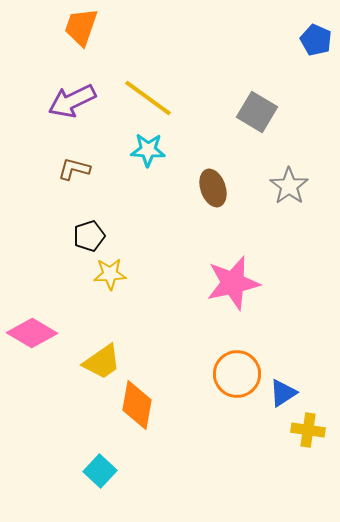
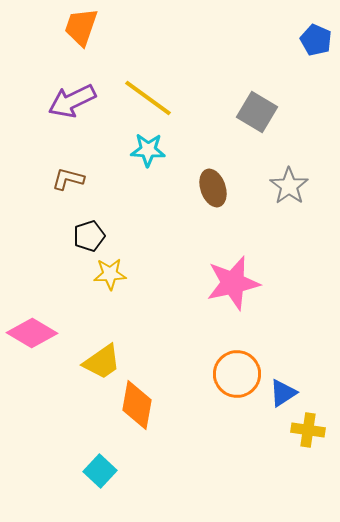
brown L-shape: moved 6 px left, 10 px down
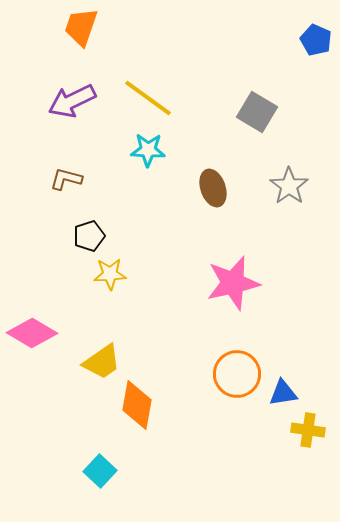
brown L-shape: moved 2 px left
blue triangle: rotated 24 degrees clockwise
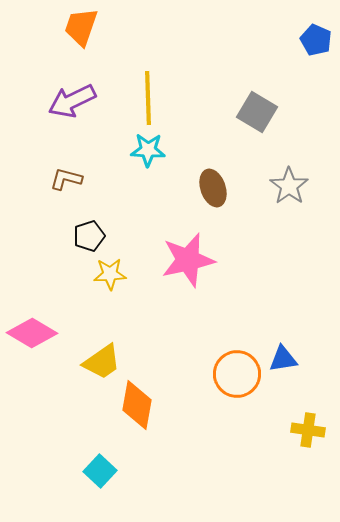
yellow line: rotated 52 degrees clockwise
pink star: moved 45 px left, 23 px up
blue triangle: moved 34 px up
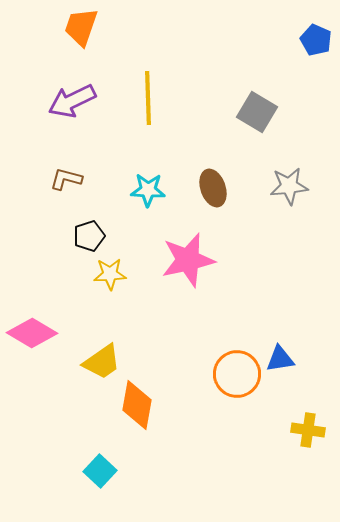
cyan star: moved 40 px down
gray star: rotated 30 degrees clockwise
blue triangle: moved 3 px left
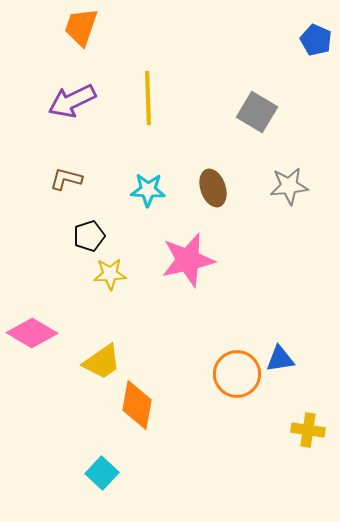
cyan square: moved 2 px right, 2 px down
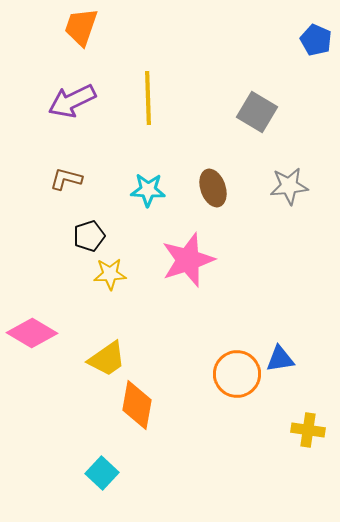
pink star: rotated 6 degrees counterclockwise
yellow trapezoid: moved 5 px right, 3 px up
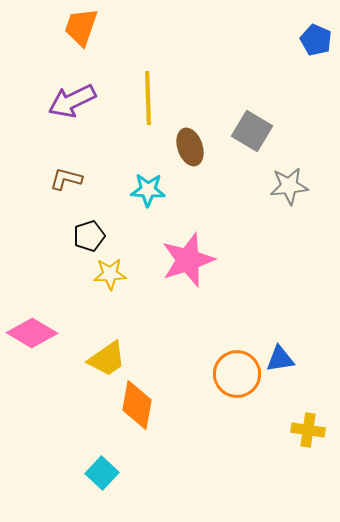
gray square: moved 5 px left, 19 px down
brown ellipse: moved 23 px left, 41 px up
